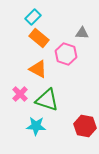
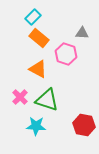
pink cross: moved 3 px down
red hexagon: moved 1 px left, 1 px up
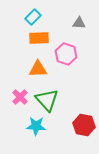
gray triangle: moved 3 px left, 10 px up
orange rectangle: rotated 42 degrees counterclockwise
orange triangle: rotated 30 degrees counterclockwise
green triangle: rotated 30 degrees clockwise
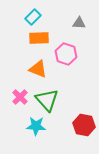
orange triangle: rotated 24 degrees clockwise
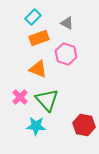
gray triangle: moved 12 px left; rotated 24 degrees clockwise
orange rectangle: rotated 18 degrees counterclockwise
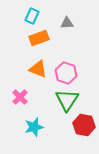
cyan rectangle: moved 1 px left, 1 px up; rotated 21 degrees counterclockwise
gray triangle: rotated 32 degrees counterclockwise
pink hexagon: moved 19 px down
green triangle: moved 20 px right; rotated 15 degrees clockwise
cyan star: moved 2 px left, 1 px down; rotated 18 degrees counterclockwise
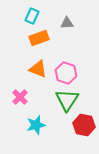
cyan star: moved 2 px right, 2 px up
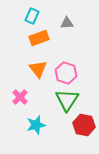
orange triangle: rotated 30 degrees clockwise
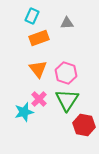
pink cross: moved 19 px right, 2 px down
cyan star: moved 12 px left, 13 px up
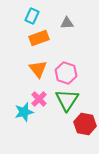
red hexagon: moved 1 px right, 1 px up
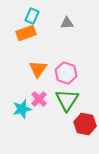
orange rectangle: moved 13 px left, 5 px up
orange triangle: rotated 12 degrees clockwise
cyan star: moved 2 px left, 3 px up
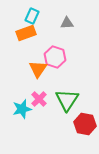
pink hexagon: moved 11 px left, 16 px up
